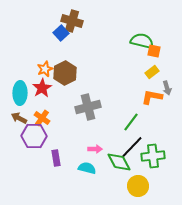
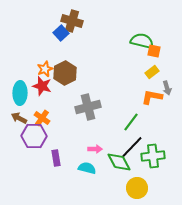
red star: moved 2 px up; rotated 24 degrees counterclockwise
yellow circle: moved 1 px left, 2 px down
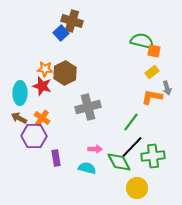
orange star: rotated 28 degrees clockwise
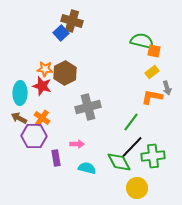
pink arrow: moved 18 px left, 5 px up
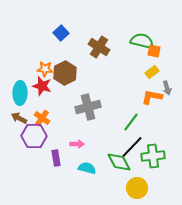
brown cross: moved 27 px right, 26 px down; rotated 15 degrees clockwise
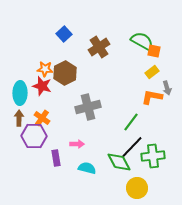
blue square: moved 3 px right, 1 px down
green semicircle: rotated 15 degrees clockwise
brown cross: rotated 25 degrees clockwise
brown arrow: rotated 63 degrees clockwise
